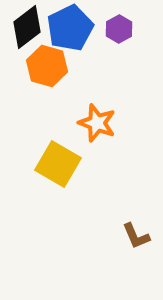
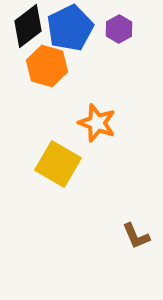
black diamond: moved 1 px right, 1 px up
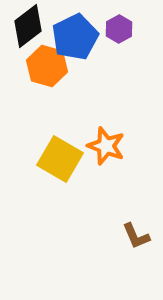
blue pentagon: moved 5 px right, 9 px down
orange star: moved 9 px right, 23 px down
yellow square: moved 2 px right, 5 px up
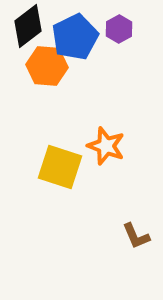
orange hexagon: rotated 12 degrees counterclockwise
yellow square: moved 8 px down; rotated 12 degrees counterclockwise
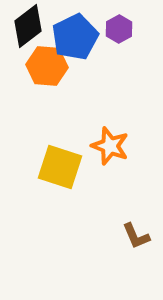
orange star: moved 4 px right
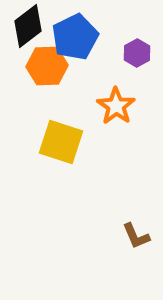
purple hexagon: moved 18 px right, 24 px down
orange hexagon: rotated 6 degrees counterclockwise
orange star: moved 6 px right, 40 px up; rotated 15 degrees clockwise
yellow square: moved 1 px right, 25 px up
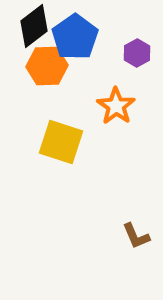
black diamond: moved 6 px right
blue pentagon: rotated 9 degrees counterclockwise
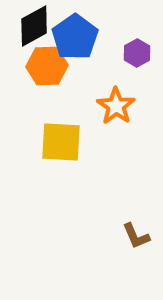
black diamond: rotated 9 degrees clockwise
yellow square: rotated 15 degrees counterclockwise
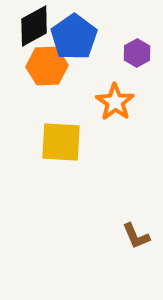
blue pentagon: moved 1 px left
orange star: moved 1 px left, 4 px up
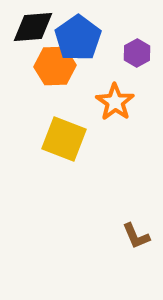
black diamond: moved 1 px left, 1 px down; rotated 24 degrees clockwise
blue pentagon: moved 4 px right, 1 px down
orange hexagon: moved 8 px right
yellow square: moved 3 px right, 3 px up; rotated 18 degrees clockwise
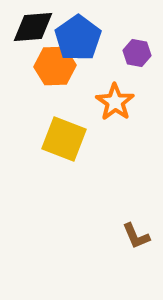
purple hexagon: rotated 20 degrees counterclockwise
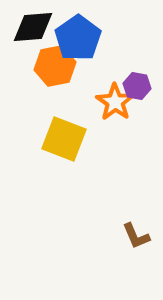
purple hexagon: moved 33 px down
orange hexagon: rotated 9 degrees counterclockwise
